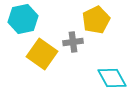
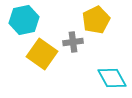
cyan hexagon: moved 1 px right, 1 px down
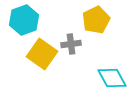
cyan hexagon: rotated 8 degrees counterclockwise
gray cross: moved 2 px left, 2 px down
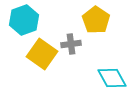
yellow pentagon: rotated 12 degrees counterclockwise
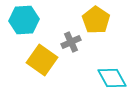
cyan hexagon: rotated 16 degrees clockwise
gray cross: moved 2 px up; rotated 18 degrees counterclockwise
yellow square: moved 6 px down
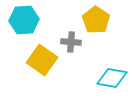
gray cross: rotated 30 degrees clockwise
cyan diamond: rotated 52 degrees counterclockwise
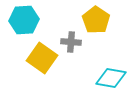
yellow square: moved 2 px up
cyan diamond: moved 1 px left
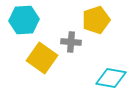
yellow pentagon: rotated 20 degrees clockwise
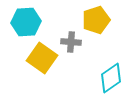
cyan hexagon: moved 2 px right, 2 px down
cyan diamond: rotated 44 degrees counterclockwise
